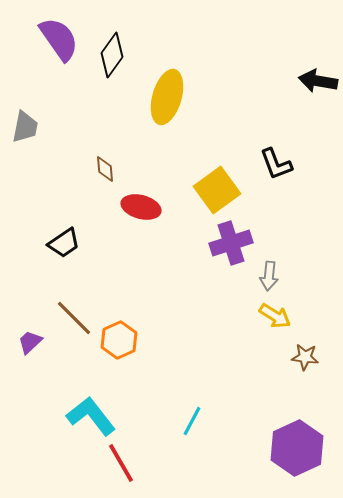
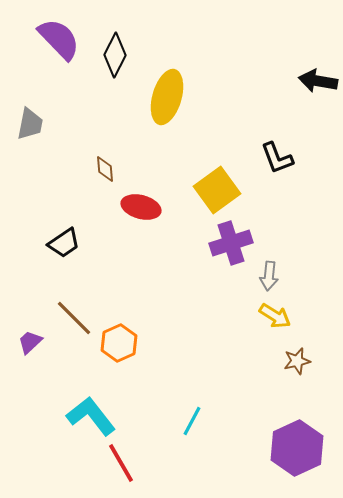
purple semicircle: rotated 9 degrees counterclockwise
black diamond: moved 3 px right; rotated 9 degrees counterclockwise
gray trapezoid: moved 5 px right, 3 px up
black L-shape: moved 1 px right, 6 px up
orange hexagon: moved 3 px down
brown star: moved 8 px left, 4 px down; rotated 20 degrees counterclockwise
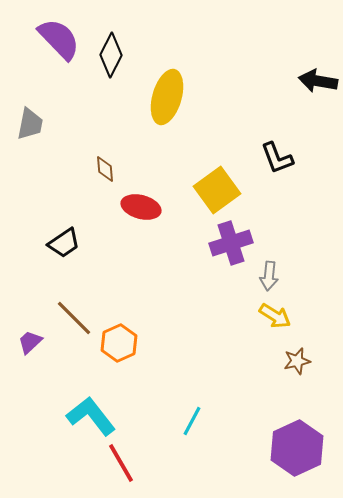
black diamond: moved 4 px left
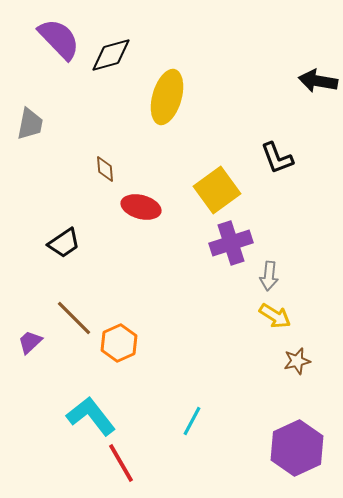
black diamond: rotated 48 degrees clockwise
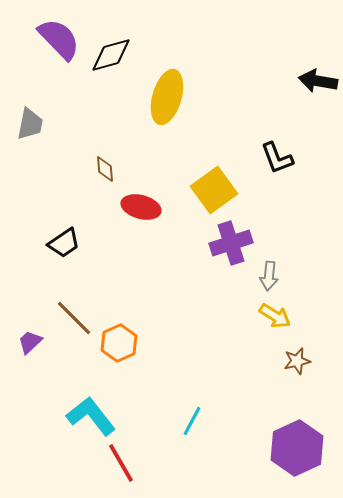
yellow square: moved 3 px left
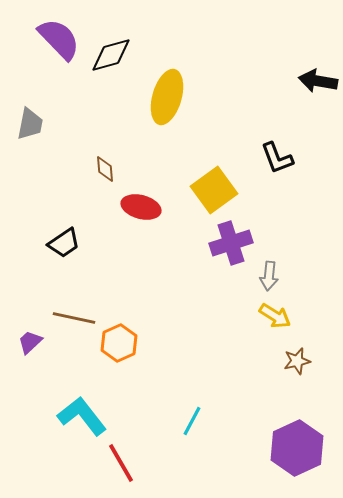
brown line: rotated 33 degrees counterclockwise
cyan L-shape: moved 9 px left
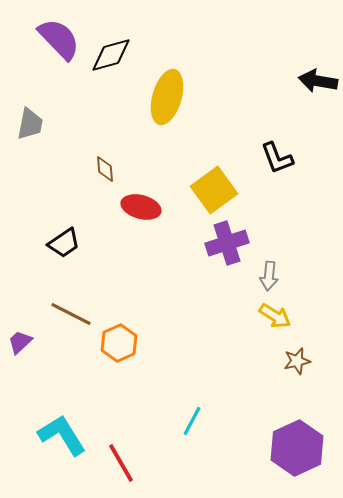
purple cross: moved 4 px left
brown line: moved 3 px left, 4 px up; rotated 15 degrees clockwise
purple trapezoid: moved 10 px left
cyan L-shape: moved 20 px left, 19 px down; rotated 6 degrees clockwise
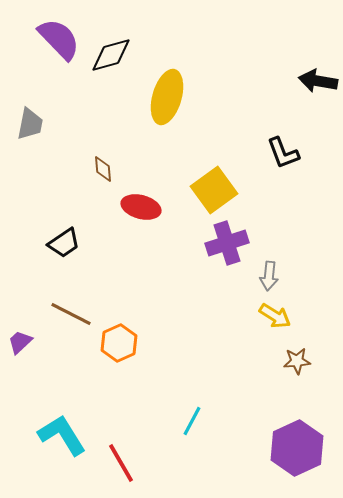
black L-shape: moved 6 px right, 5 px up
brown diamond: moved 2 px left
brown star: rotated 8 degrees clockwise
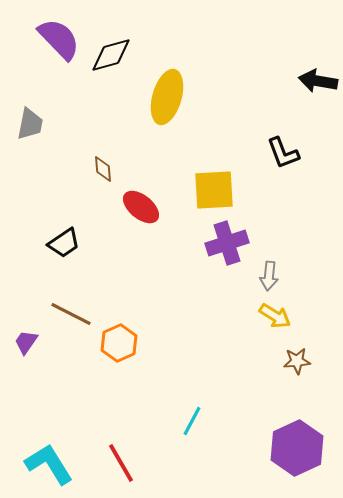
yellow square: rotated 33 degrees clockwise
red ellipse: rotated 24 degrees clockwise
purple trapezoid: moved 6 px right; rotated 12 degrees counterclockwise
cyan L-shape: moved 13 px left, 29 px down
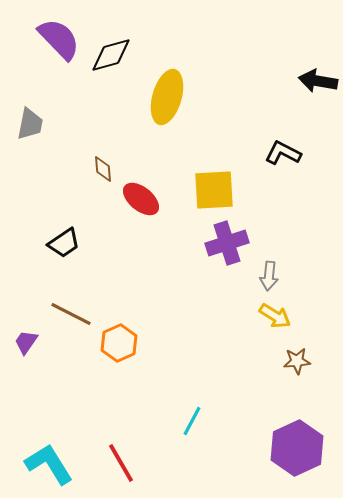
black L-shape: rotated 138 degrees clockwise
red ellipse: moved 8 px up
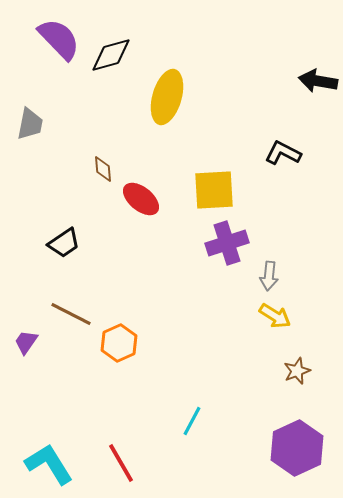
brown star: moved 10 px down; rotated 16 degrees counterclockwise
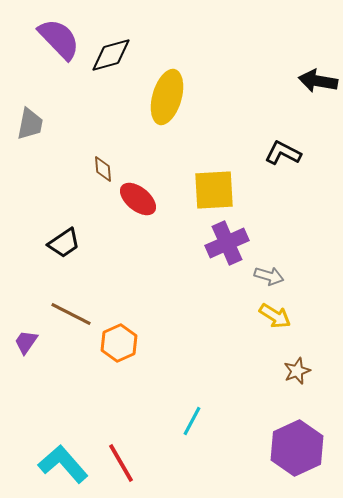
red ellipse: moved 3 px left
purple cross: rotated 6 degrees counterclockwise
gray arrow: rotated 80 degrees counterclockwise
cyan L-shape: moved 14 px right; rotated 9 degrees counterclockwise
